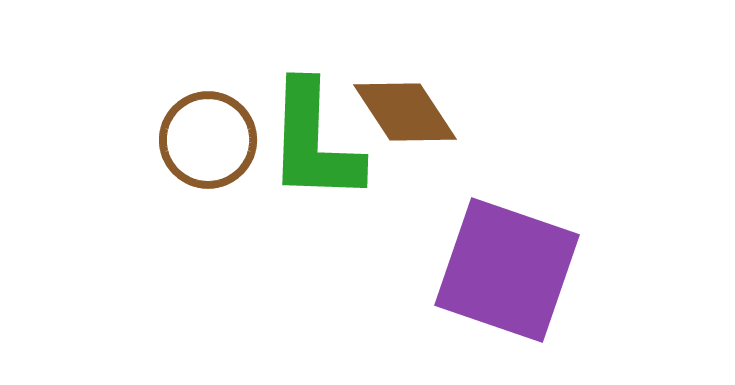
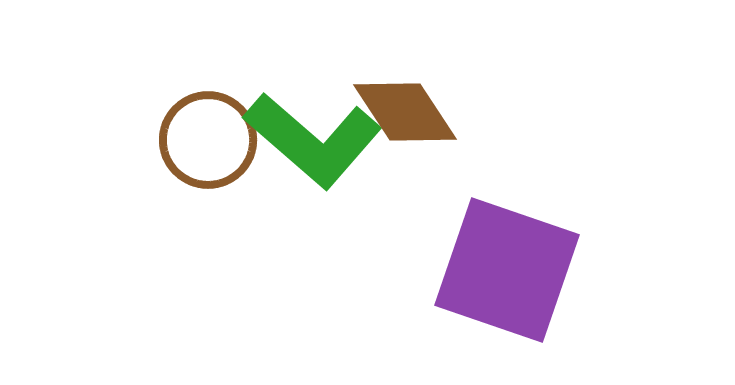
green L-shape: moved 1 px left, 2 px up; rotated 51 degrees counterclockwise
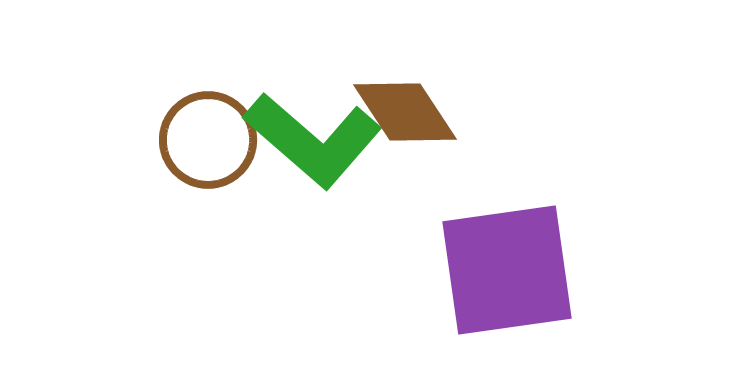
purple square: rotated 27 degrees counterclockwise
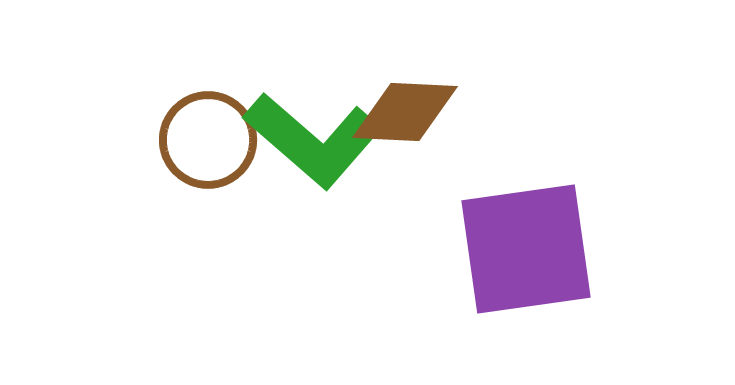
brown diamond: rotated 54 degrees counterclockwise
purple square: moved 19 px right, 21 px up
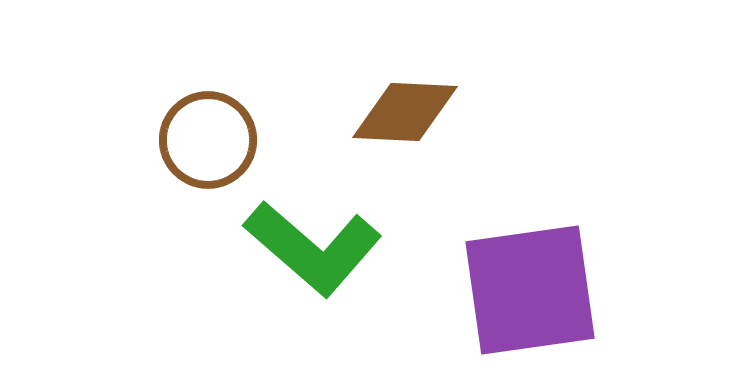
green L-shape: moved 108 px down
purple square: moved 4 px right, 41 px down
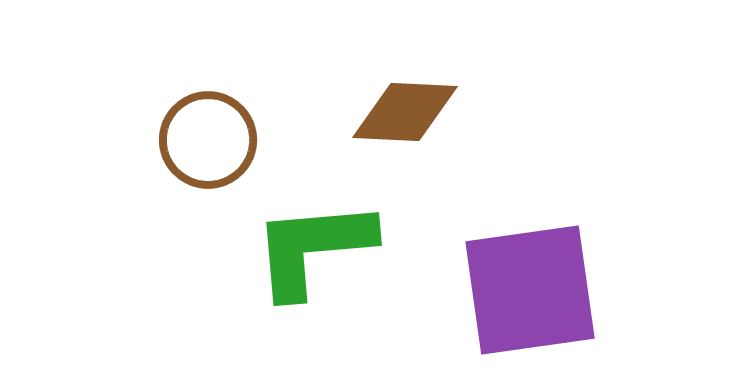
green L-shape: rotated 134 degrees clockwise
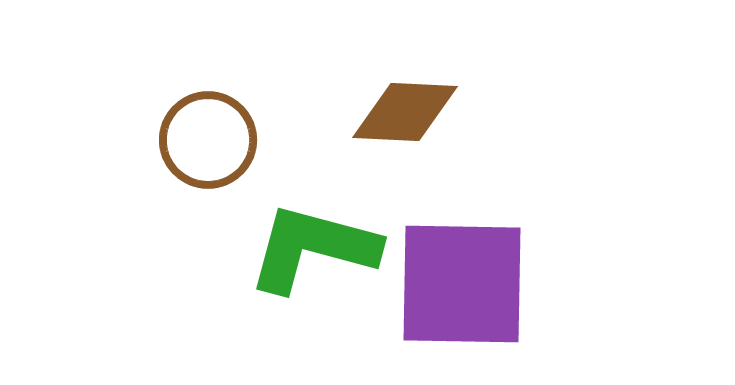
green L-shape: rotated 20 degrees clockwise
purple square: moved 68 px left, 6 px up; rotated 9 degrees clockwise
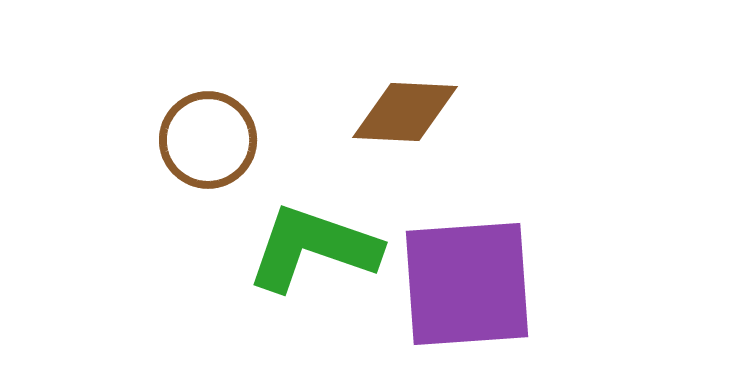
green L-shape: rotated 4 degrees clockwise
purple square: moved 5 px right; rotated 5 degrees counterclockwise
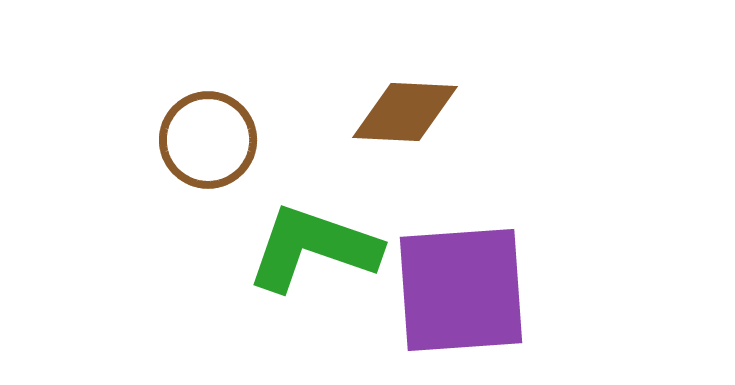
purple square: moved 6 px left, 6 px down
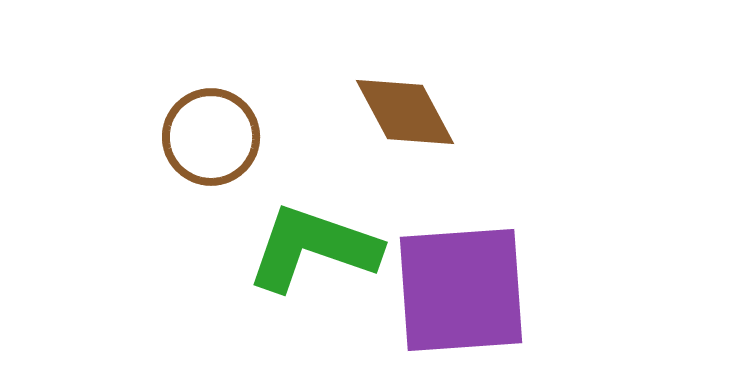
brown diamond: rotated 59 degrees clockwise
brown circle: moved 3 px right, 3 px up
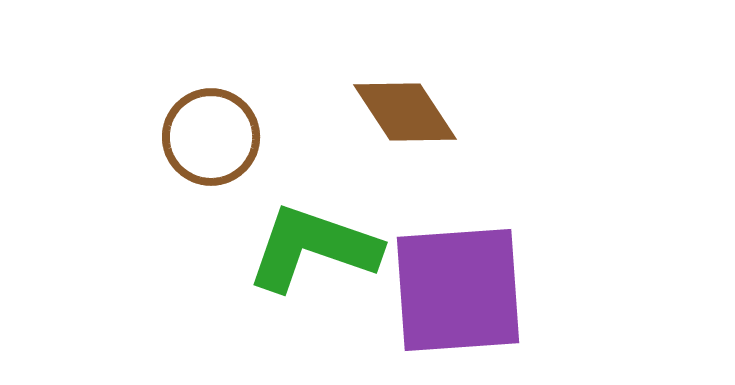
brown diamond: rotated 5 degrees counterclockwise
purple square: moved 3 px left
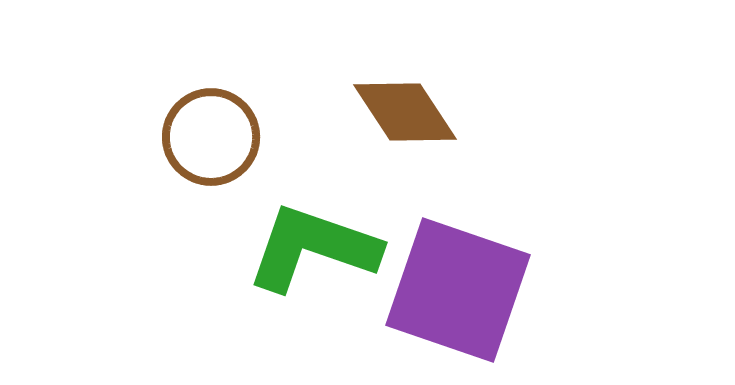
purple square: rotated 23 degrees clockwise
